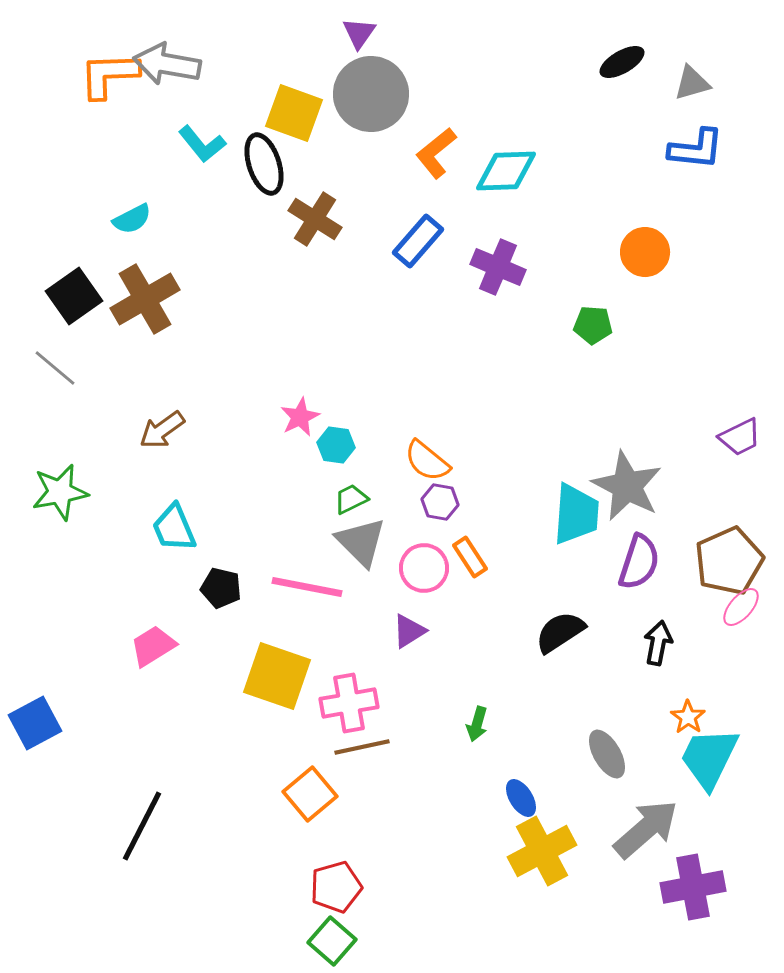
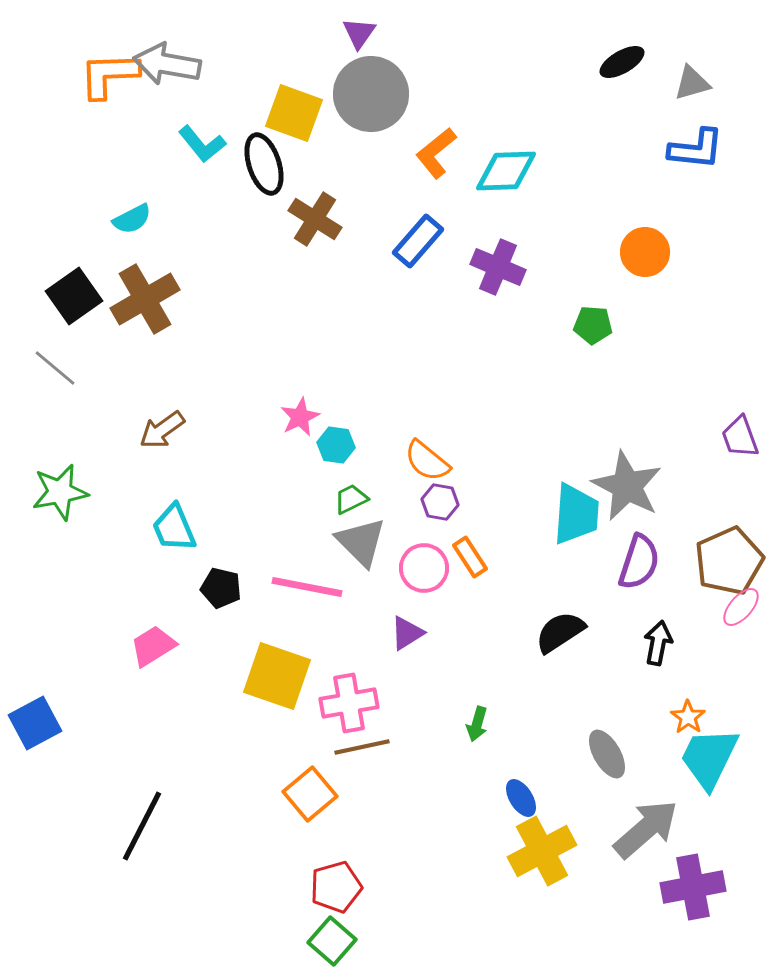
purple trapezoid at (740, 437): rotated 96 degrees clockwise
purple triangle at (409, 631): moved 2 px left, 2 px down
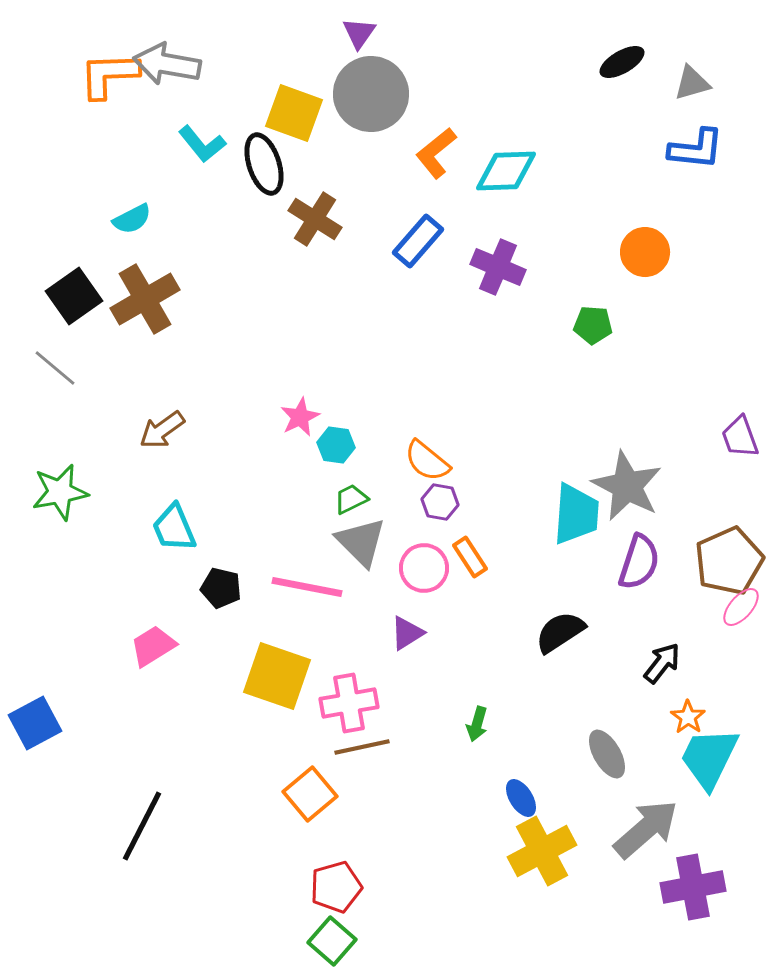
black arrow at (658, 643): moved 4 px right, 20 px down; rotated 27 degrees clockwise
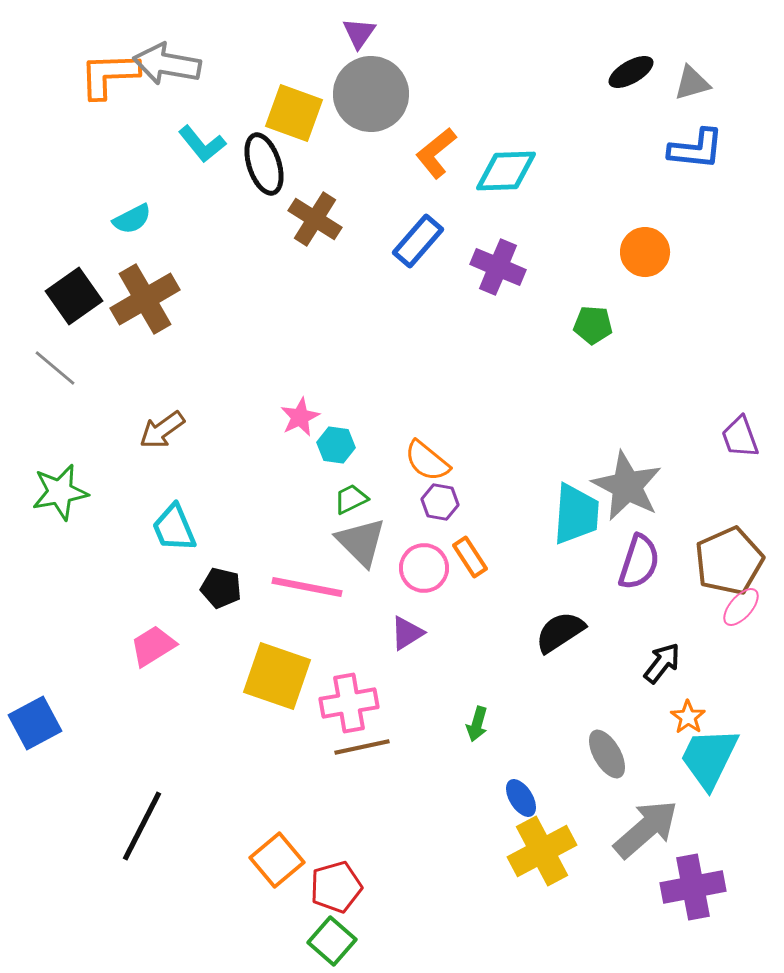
black ellipse at (622, 62): moved 9 px right, 10 px down
orange square at (310, 794): moved 33 px left, 66 px down
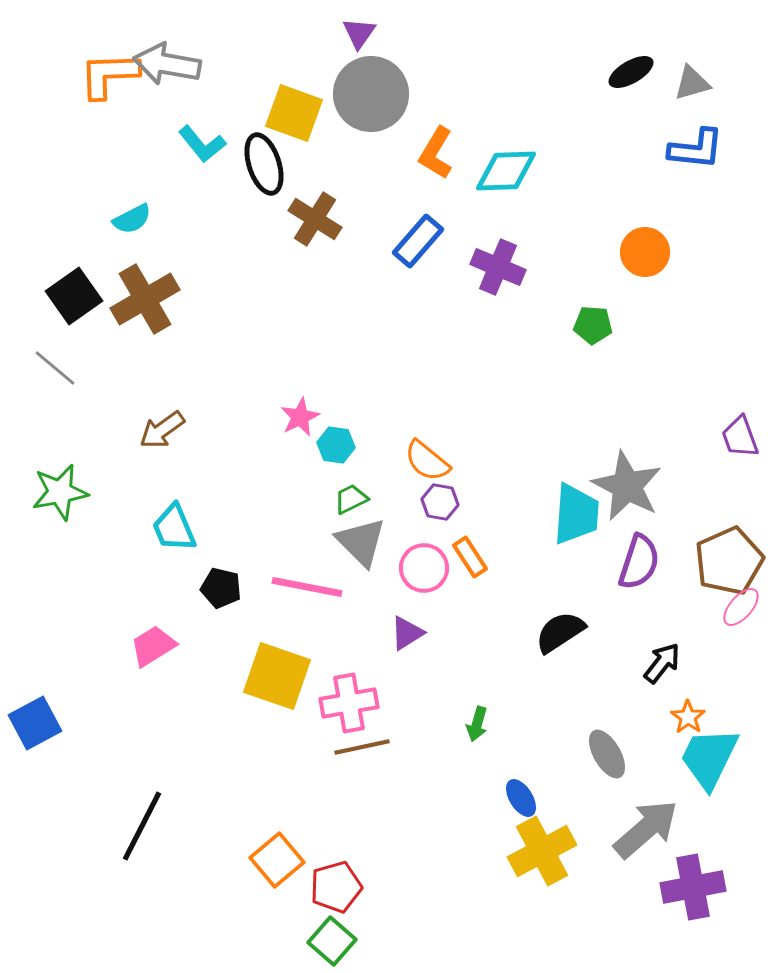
orange L-shape at (436, 153): rotated 20 degrees counterclockwise
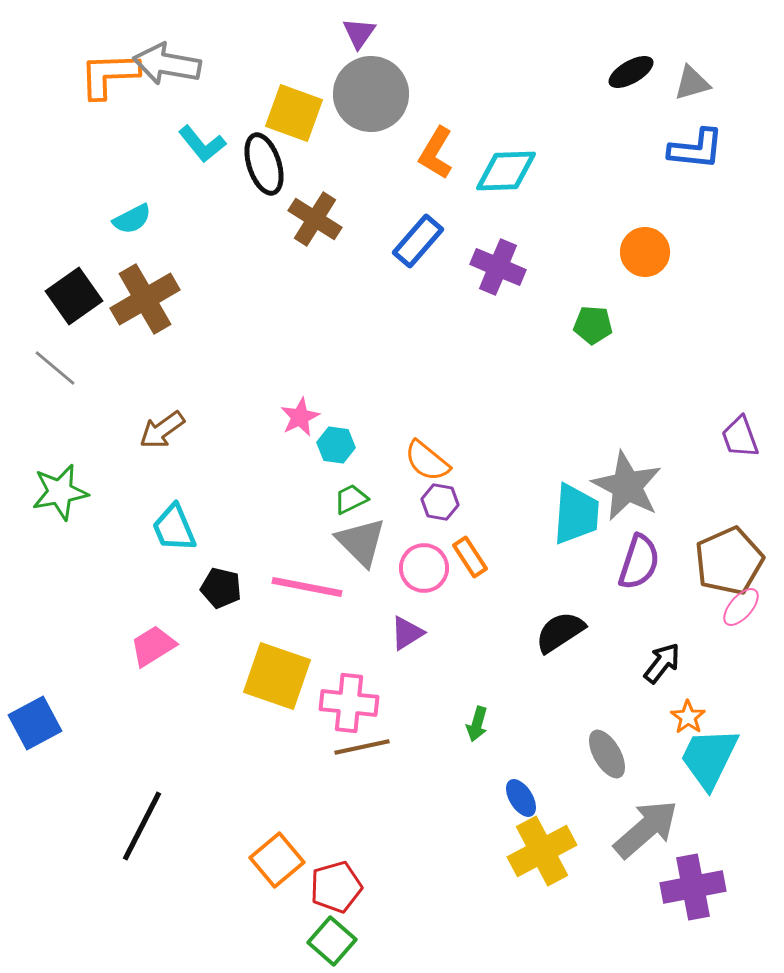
pink cross at (349, 703): rotated 16 degrees clockwise
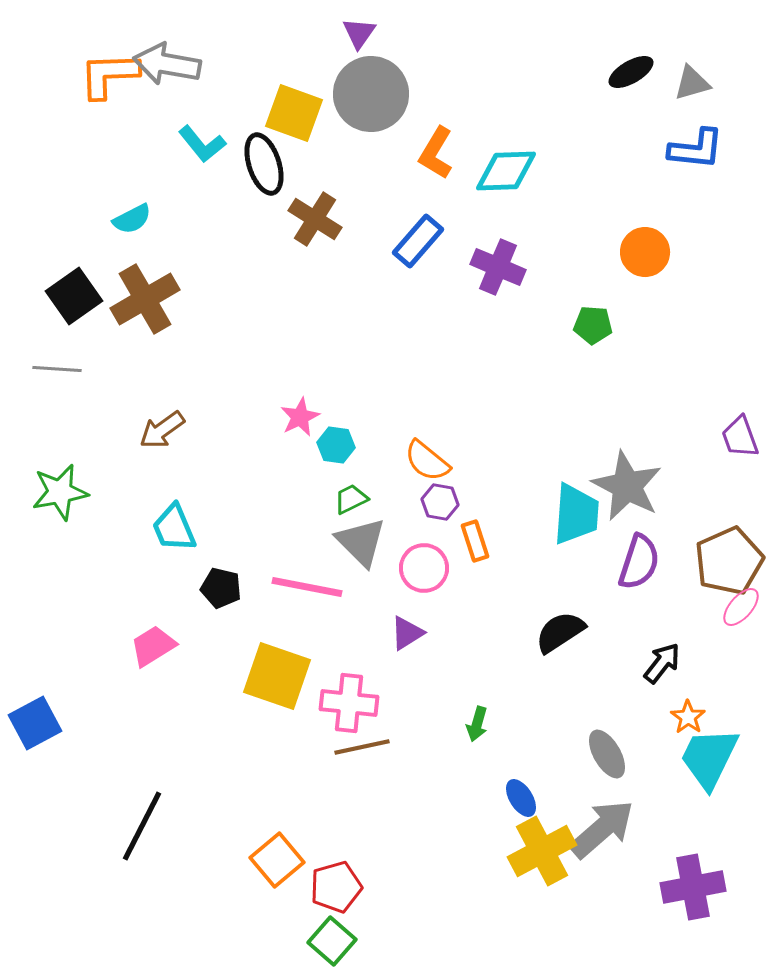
gray line at (55, 368): moved 2 px right, 1 px down; rotated 36 degrees counterclockwise
orange rectangle at (470, 557): moved 5 px right, 16 px up; rotated 15 degrees clockwise
gray arrow at (646, 829): moved 44 px left
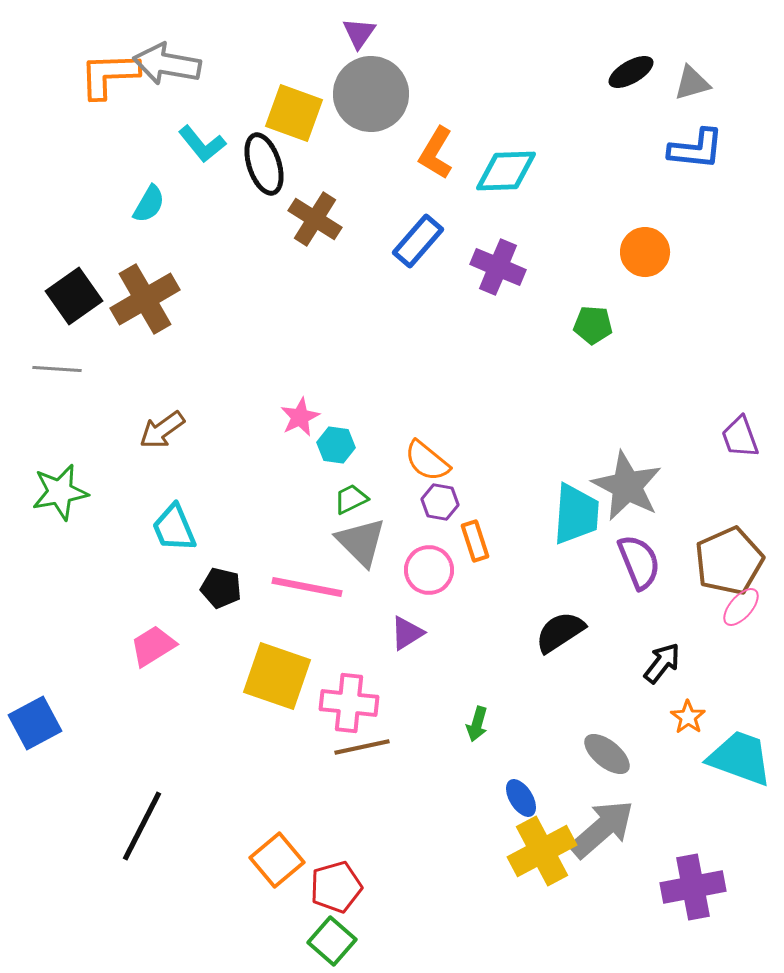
cyan semicircle at (132, 219): moved 17 px right, 15 px up; rotated 33 degrees counterclockwise
purple semicircle at (639, 562): rotated 40 degrees counterclockwise
pink circle at (424, 568): moved 5 px right, 2 px down
gray ellipse at (607, 754): rotated 21 degrees counterclockwise
cyan trapezoid at (709, 758): moved 31 px right; rotated 84 degrees clockwise
